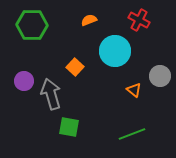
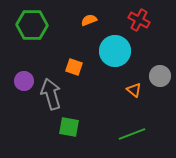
orange square: moved 1 px left; rotated 24 degrees counterclockwise
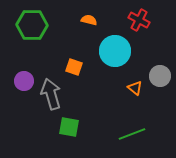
orange semicircle: rotated 35 degrees clockwise
orange triangle: moved 1 px right, 2 px up
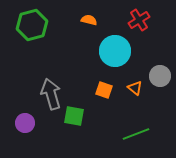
red cross: rotated 30 degrees clockwise
green hexagon: rotated 16 degrees counterclockwise
orange square: moved 30 px right, 23 px down
purple circle: moved 1 px right, 42 px down
green square: moved 5 px right, 11 px up
green line: moved 4 px right
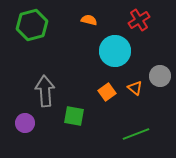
orange square: moved 3 px right, 2 px down; rotated 36 degrees clockwise
gray arrow: moved 6 px left, 3 px up; rotated 12 degrees clockwise
